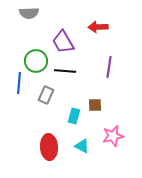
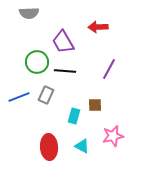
green circle: moved 1 px right, 1 px down
purple line: moved 2 px down; rotated 20 degrees clockwise
blue line: moved 14 px down; rotated 65 degrees clockwise
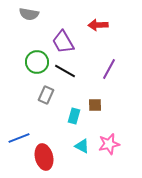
gray semicircle: moved 1 px down; rotated 12 degrees clockwise
red arrow: moved 2 px up
black line: rotated 25 degrees clockwise
blue line: moved 41 px down
pink star: moved 4 px left, 8 px down
red ellipse: moved 5 px left, 10 px down; rotated 10 degrees counterclockwise
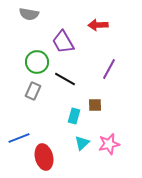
black line: moved 8 px down
gray rectangle: moved 13 px left, 4 px up
cyan triangle: moved 3 px up; rotated 49 degrees clockwise
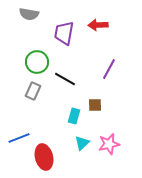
purple trapezoid: moved 1 px right, 9 px up; rotated 40 degrees clockwise
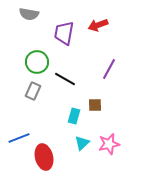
red arrow: rotated 18 degrees counterclockwise
